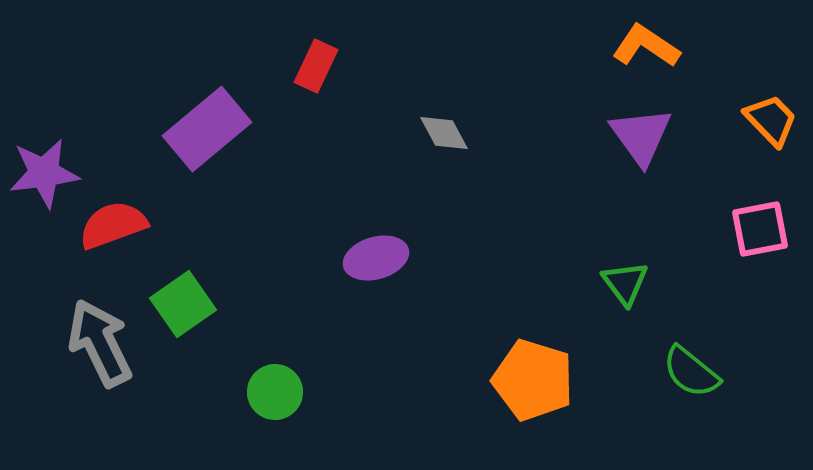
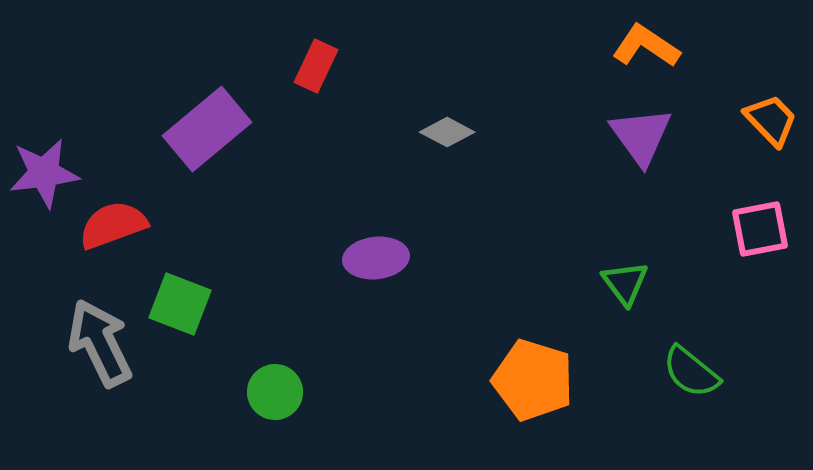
gray diamond: moved 3 px right, 1 px up; rotated 34 degrees counterclockwise
purple ellipse: rotated 10 degrees clockwise
green square: moved 3 px left; rotated 34 degrees counterclockwise
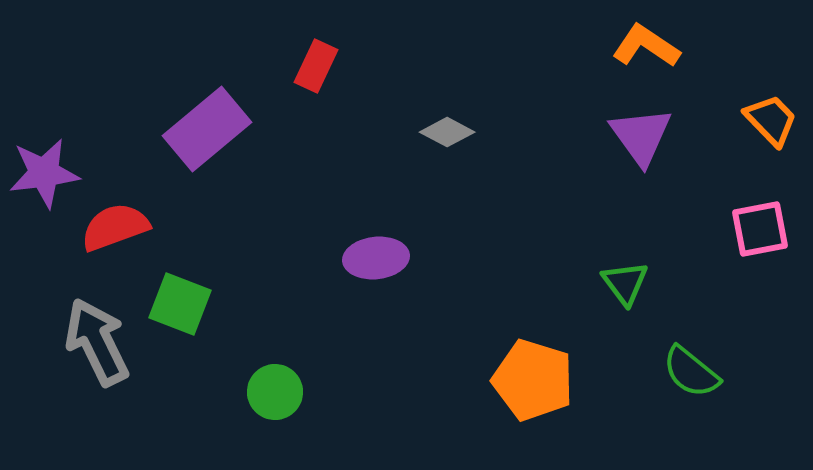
red semicircle: moved 2 px right, 2 px down
gray arrow: moved 3 px left, 1 px up
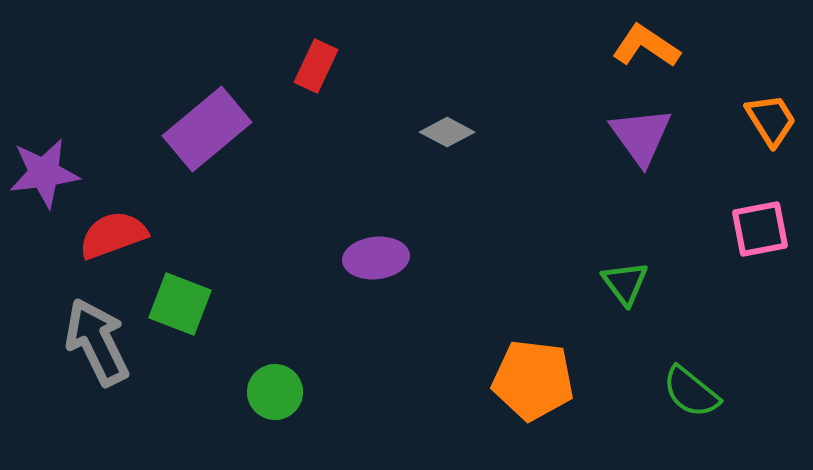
orange trapezoid: rotated 12 degrees clockwise
red semicircle: moved 2 px left, 8 px down
green semicircle: moved 20 px down
orange pentagon: rotated 10 degrees counterclockwise
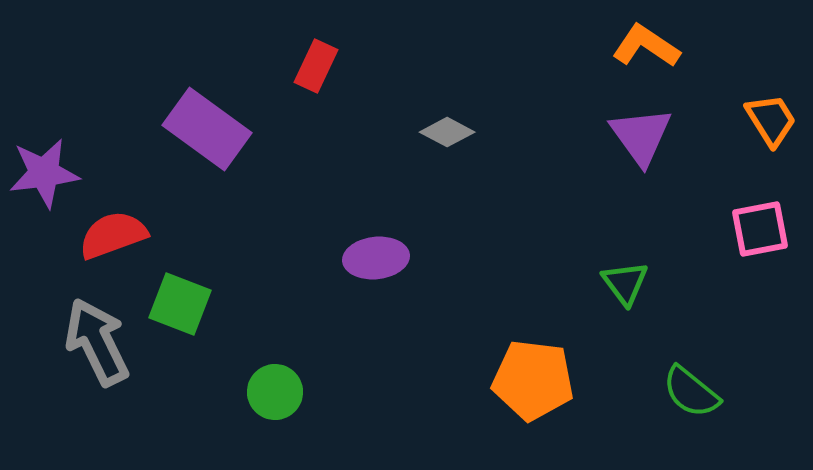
purple rectangle: rotated 76 degrees clockwise
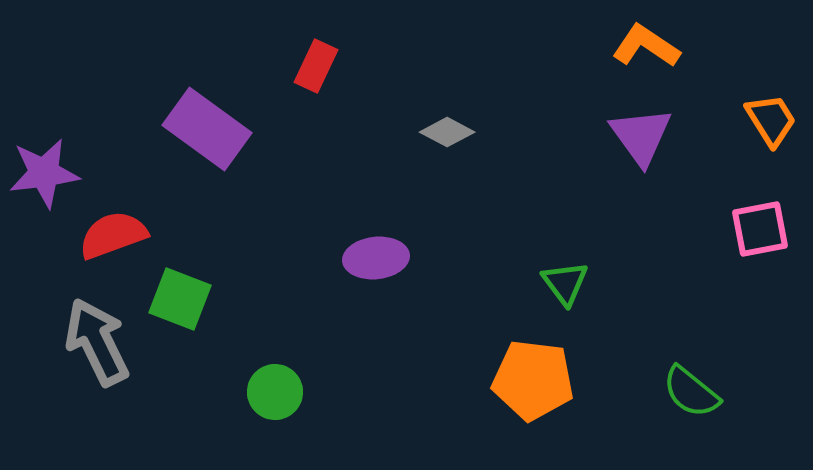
green triangle: moved 60 px left
green square: moved 5 px up
